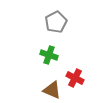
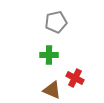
gray pentagon: rotated 15 degrees clockwise
green cross: rotated 18 degrees counterclockwise
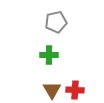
red cross: moved 12 px down; rotated 24 degrees counterclockwise
brown triangle: rotated 36 degrees clockwise
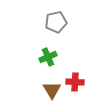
green cross: moved 1 px left, 2 px down; rotated 24 degrees counterclockwise
red cross: moved 8 px up
